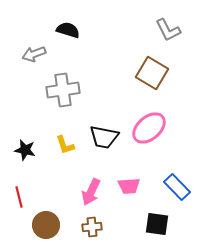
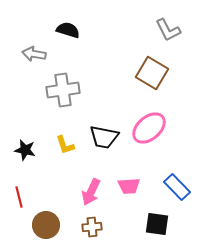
gray arrow: rotated 30 degrees clockwise
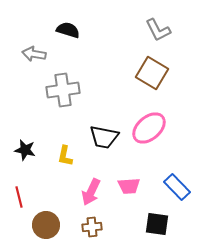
gray L-shape: moved 10 px left
yellow L-shape: moved 11 px down; rotated 30 degrees clockwise
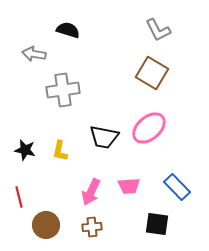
yellow L-shape: moved 5 px left, 5 px up
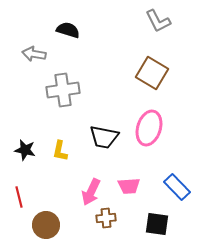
gray L-shape: moved 9 px up
pink ellipse: rotated 32 degrees counterclockwise
brown cross: moved 14 px right, 9 px up
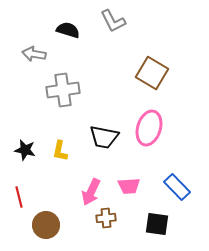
gray L-shape: moved 45 px left
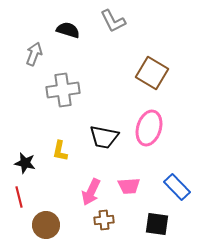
gray arrow: rotated 100 degrees clockwise
black star: moved 13 px down
brown cross: moved 2 px left, 2 px down
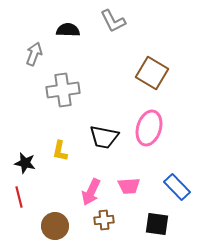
black semicircle: rotated 15 degrees counterclockwise
brown circle: moved 9 px right, 1 px down
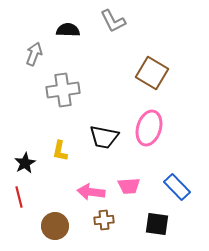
black star: rotated 30 degrees clockwise
pink arrow: rotated 72 degrees clockwise
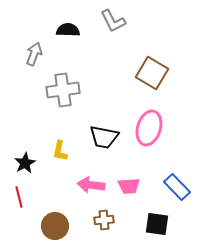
pink arrow: moved 7 px up
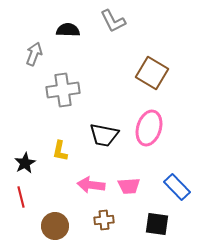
black trapezoid: moved 2 px up
red line: moved 2 px right
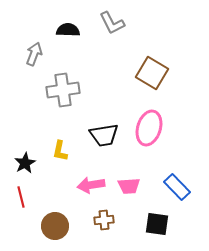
gray L-shape: moved 1 px left, 2 px down
black trapezoid: rotated 20 degrees counterclockwise
pink arrow: rotated 16 degrees counterclockwise
